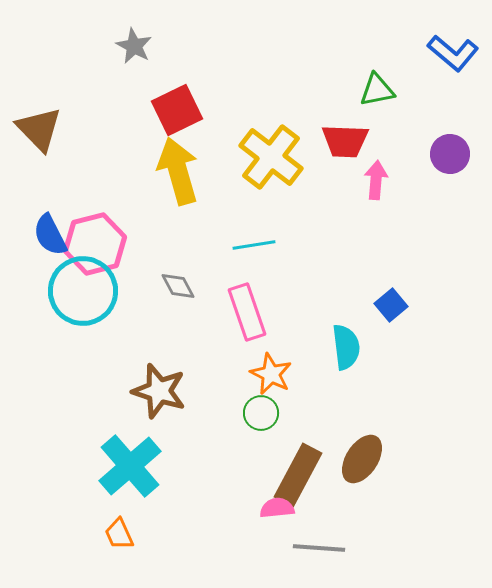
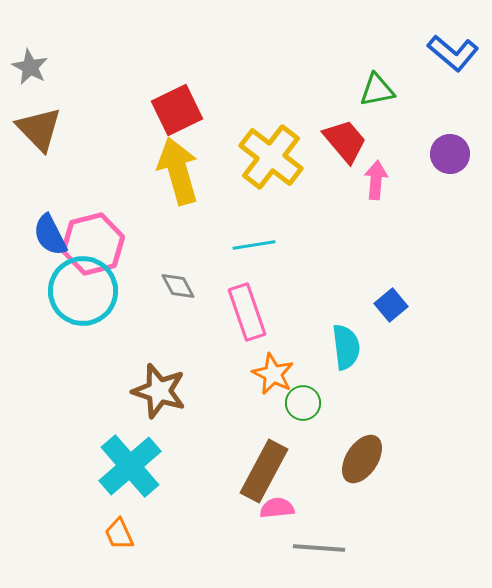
gray star: moved 104 px left, 21 px down
red trapezoid: rotated 132 degrees counterclockwise
pink hexagon: moved 2 px left
orange star: moved 2 px right
green circle: moved 42 px right, 10 px up
brown rectangle: moved 34 px left, 4 px up
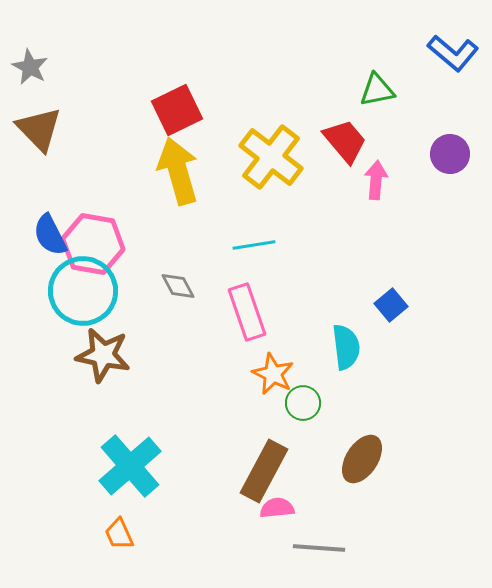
pink hexagon: rotated 24 degrees clockwise
brown star: moved 56 px left, 36 px up; rotated 6 degrees counterclockwise
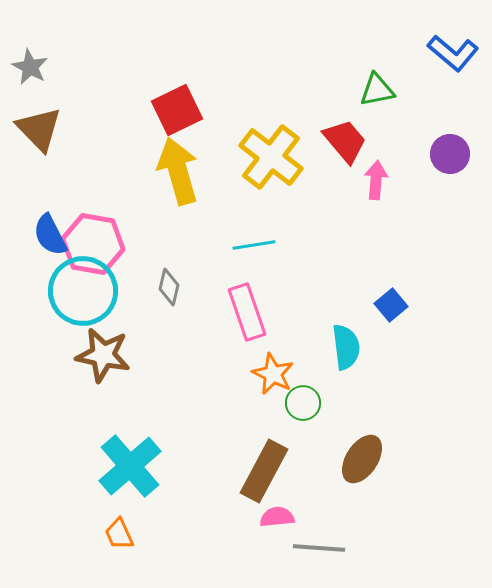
gray diamond: moved 9 px left, 1 px down; rotated 42 degrees clockwise
pink semicircle: moved 9 px down
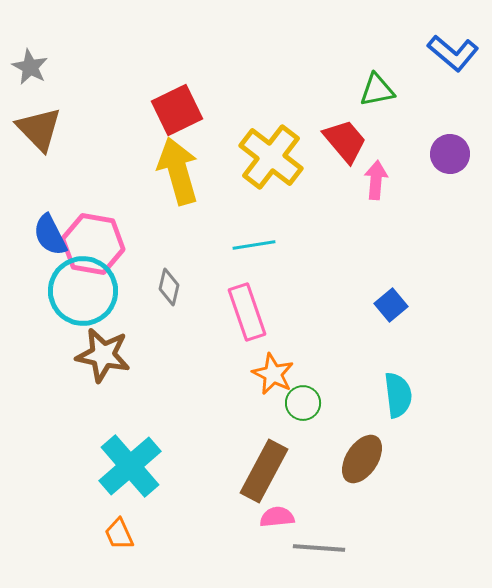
cyan semicircle: moved 52 px right, 48 px down
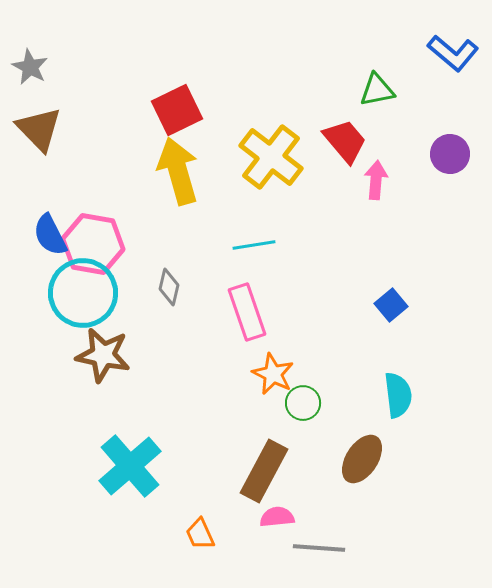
cyan circle: moved 2 px down
orange trapezoid: moved 81 px right
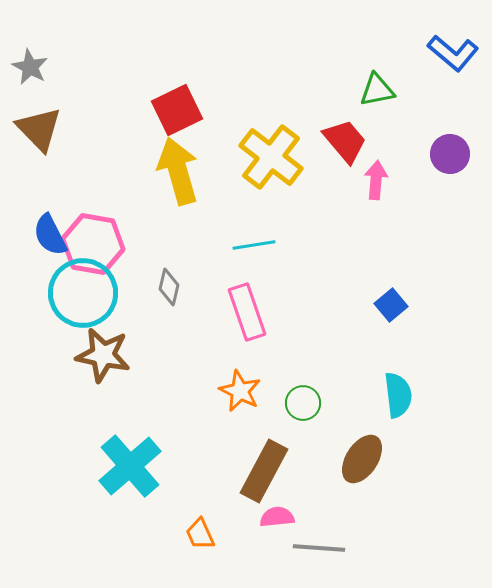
orange star: moved 33 px left, 17 px down
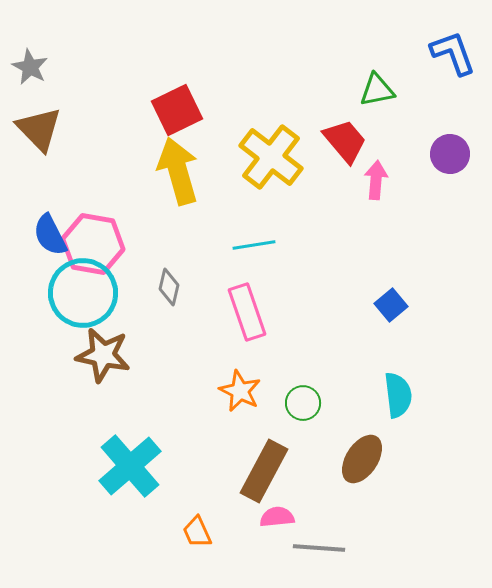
blue L-shape: rotated 150 degrees counterclockwise
orange trapezoid: moved 3 px left, 2 px up
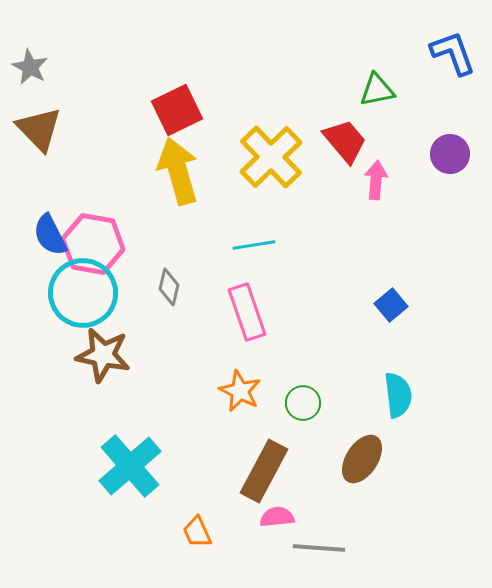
yellow cross: rotated 8 degrees clockwise
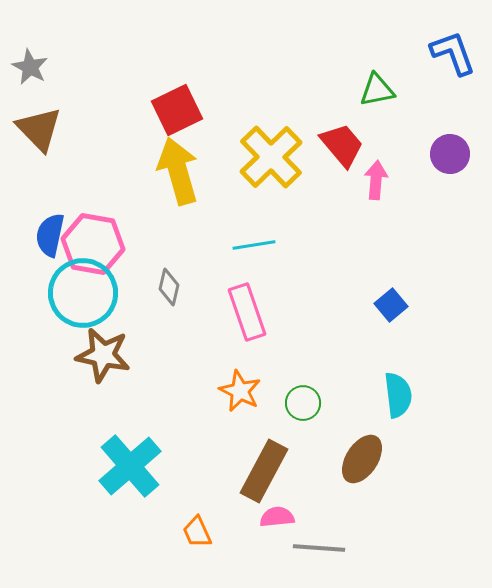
red trapezoid: moved 3 px left, 4 px down
blue semicircle: rotated 39 degrees clockwise
